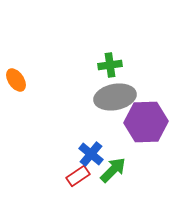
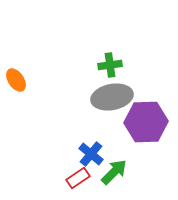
gray ellipse: moved 3 px left
green arrow: moved 1 px right, 2 px down
red rectangle: moved 2 px down
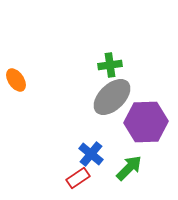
gray ellipse: rotated 33 degrees counterclockwise
green arrow: moved 15 px right, 4 px up
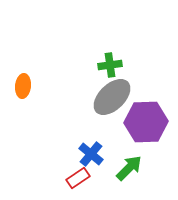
orange ellipse: moved 7 px right, 6 px down; rotated 40 degrees clockwise
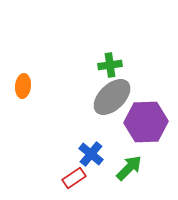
red rectangle: moved 4 px left
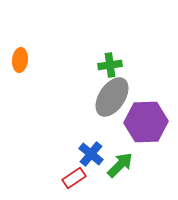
orange ellipse: moved 3 px left, 26 px up
gray ellipse: rotated 12 degrees counterclockwise
green arrow: moved 9 px left, 3 px up
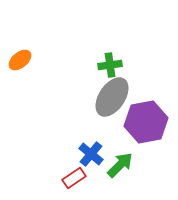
orange ellipse: rotated 45 degrees clockwise
purple hexagon: rotated 9 degrees counterclockwise
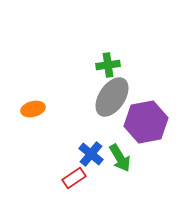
orange ellipse: moved 13 px right, 49 px down; rotated 25 degrees clockwise
green cross: moved 2 px left
green arrow: moved 7 px up; rotated 104 degrees clockwise
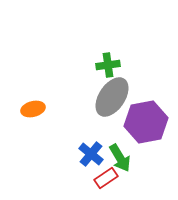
red rectangle: moved 32 px right
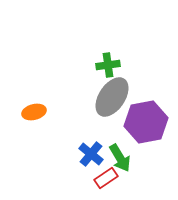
orange ellipse: moved 1 px right, 3 px down
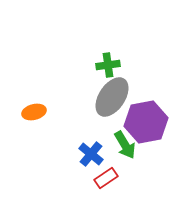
green arrow: moved 5 px right, 13 px up
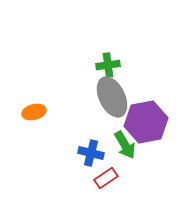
gray ellipse: rotated 60 degrees counterclockwise
blue cross: moved 1 px up; rotated 25 degrees counterclockwise
